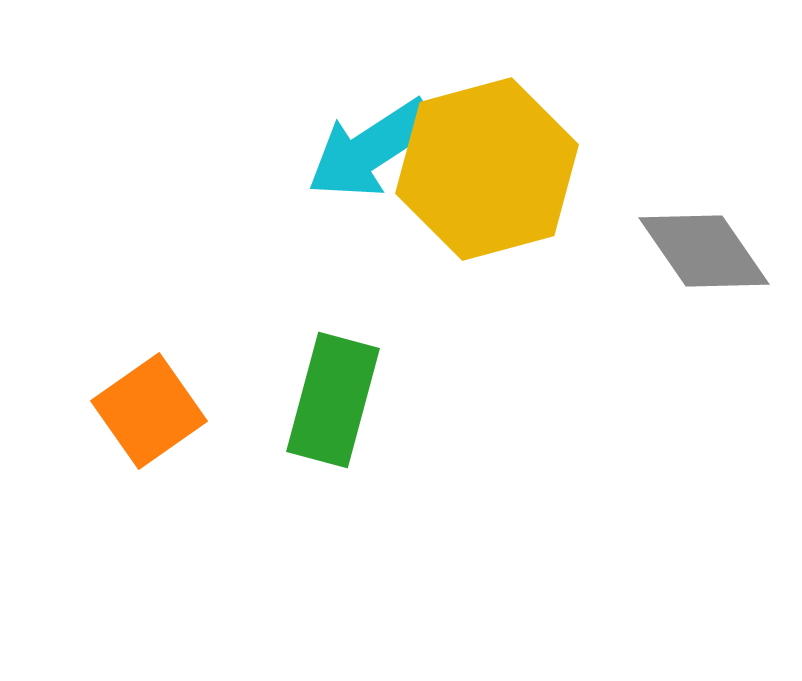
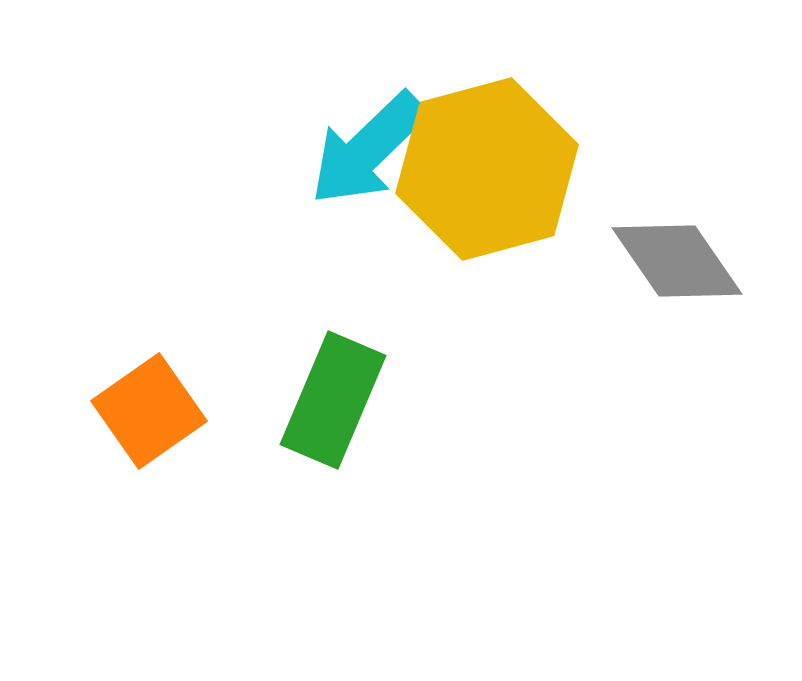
cyan arrow: moved 3 px left; rotated 11 degrees counterclockwise
gray diamond: moved 27 px left, 10 px down
green rectangle: rotated 8 degrees clockwise
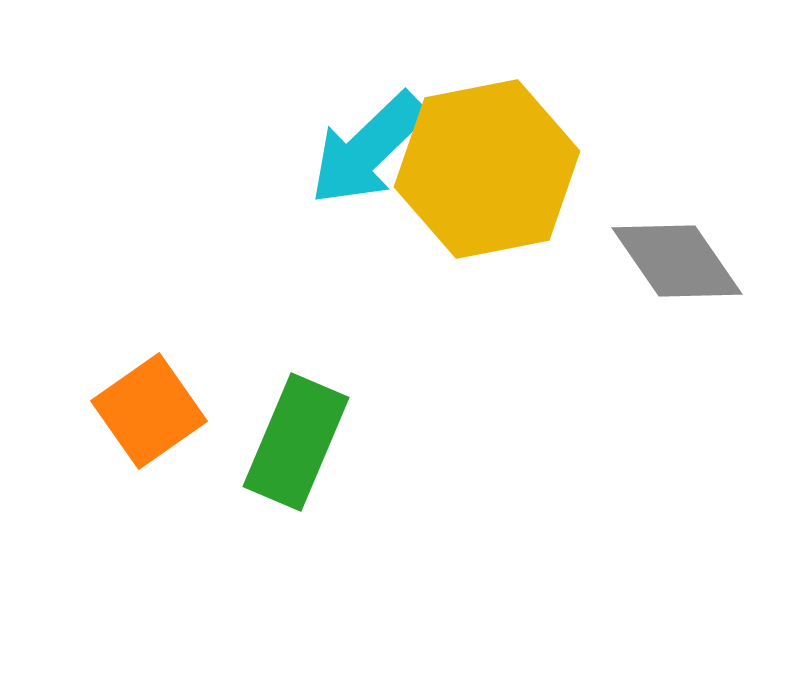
yellow hexagon: rotated 4 degrees clockwise
green rectangle: moved 37 px left, 42 px down
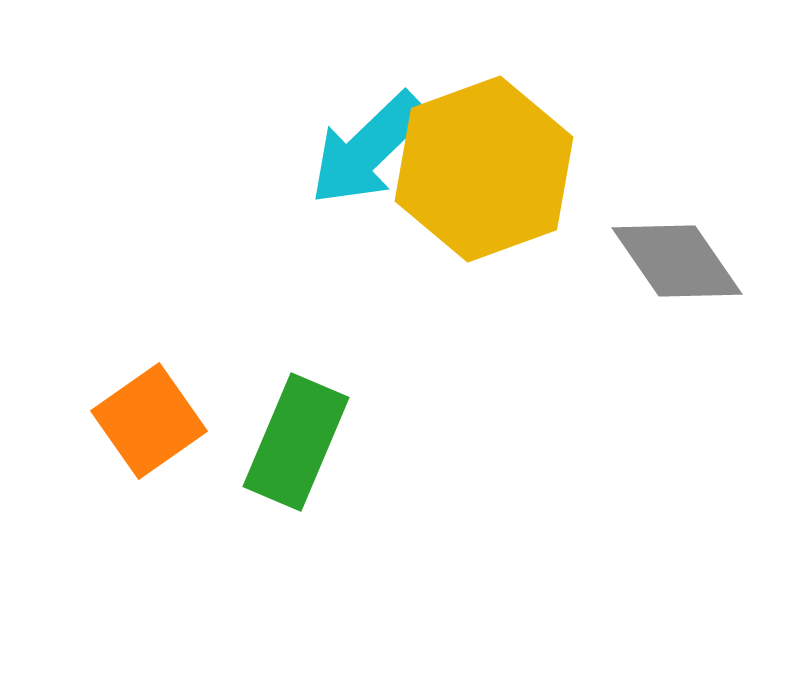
yellow hexagon: moved 3 px left; rotated 9 degrees counterclockwise
orange square: moved 10 px down
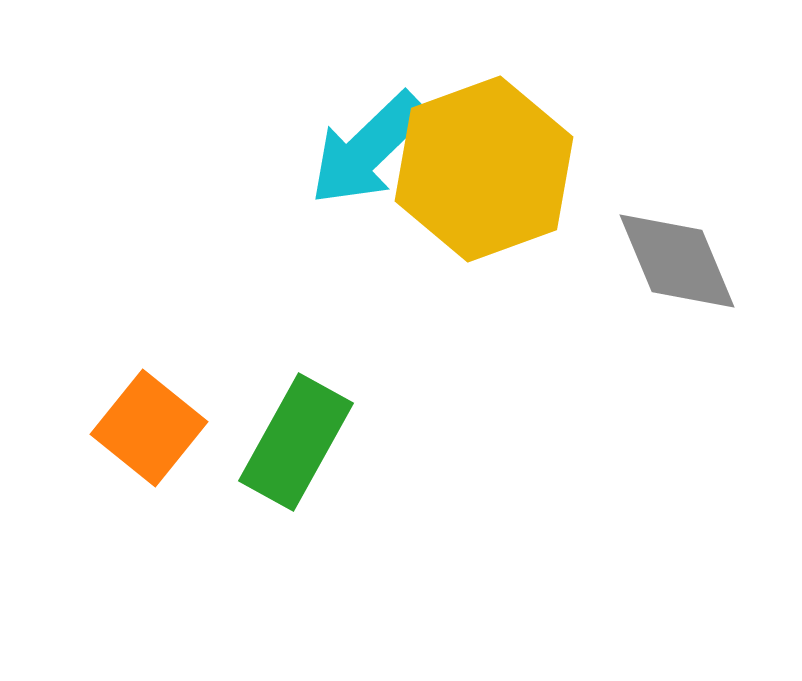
gray diamond: rotated 12 degrees clockwise
orange square: moved 7 px down; rotated 16 degrees counterclockwise
green rectangle: rotated 6 degrees clockwise
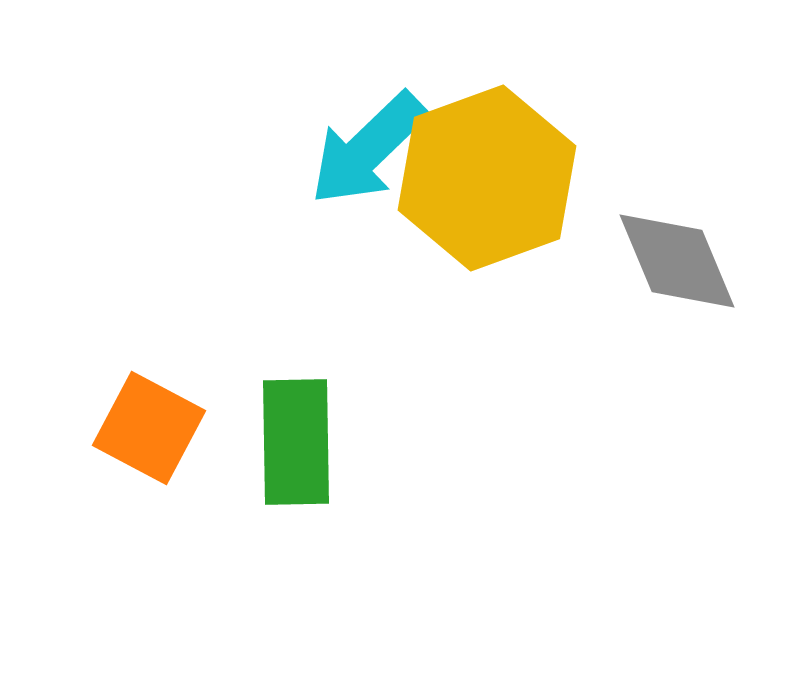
yellow hexagon: moved 3 px right, 9 px down
orange square: rotated 11 degrees counterclockwise
green rectangle: rotated 30 degrees counterclockwise
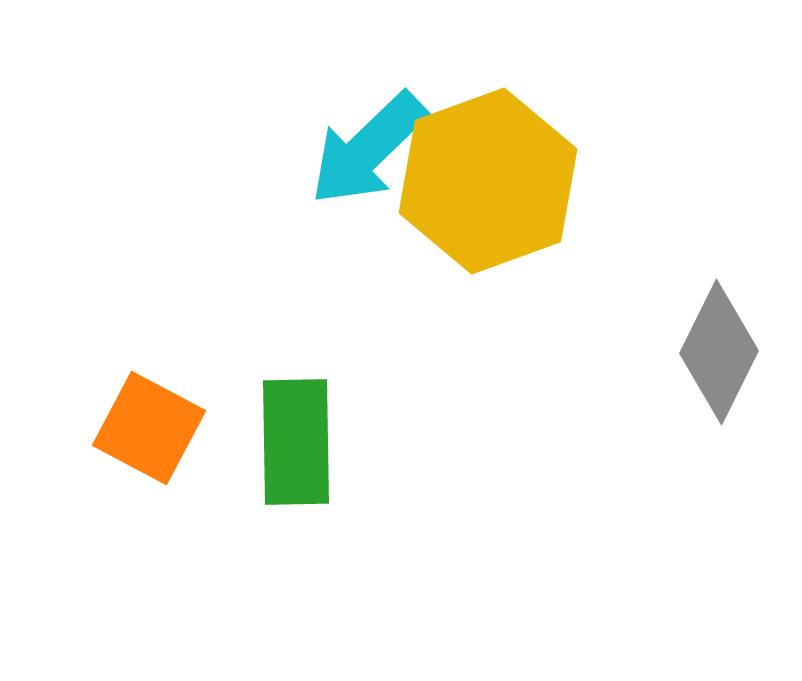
yellow hexagon: moved 1 px right, 3 px down
gray diamond: moved 42 px right, 91 px down; rotated 49 degrees clockwise
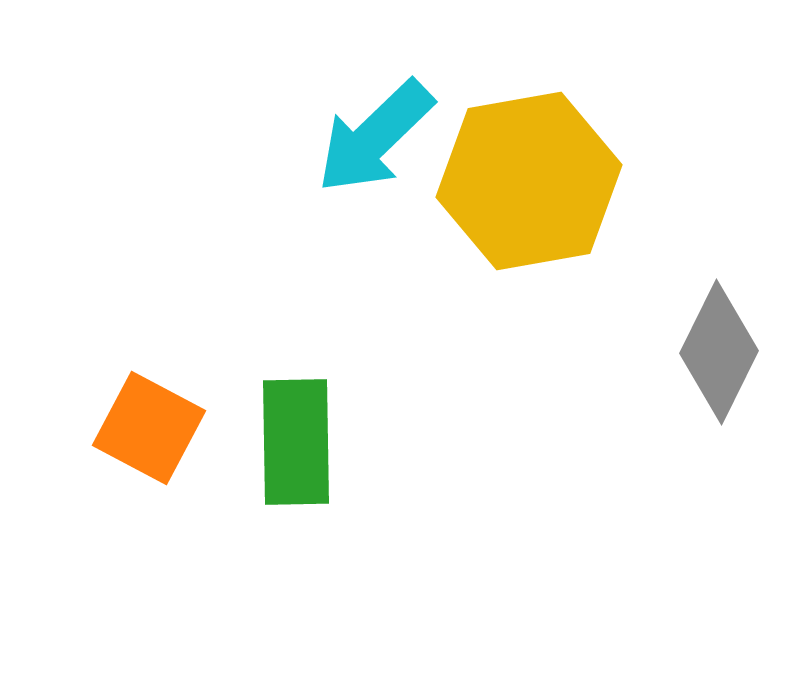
cyan arrow: moved 7 px right, 12 px up
yellow hexagon: moved 41 px right; rotated 10 degrees clockwise
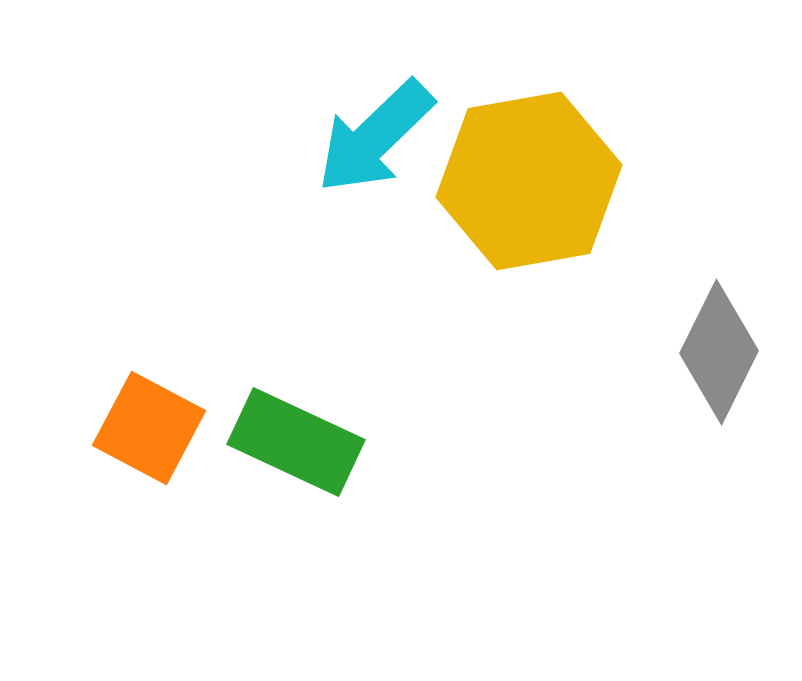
green rectangle: rotated 64 degrees counterclockwise
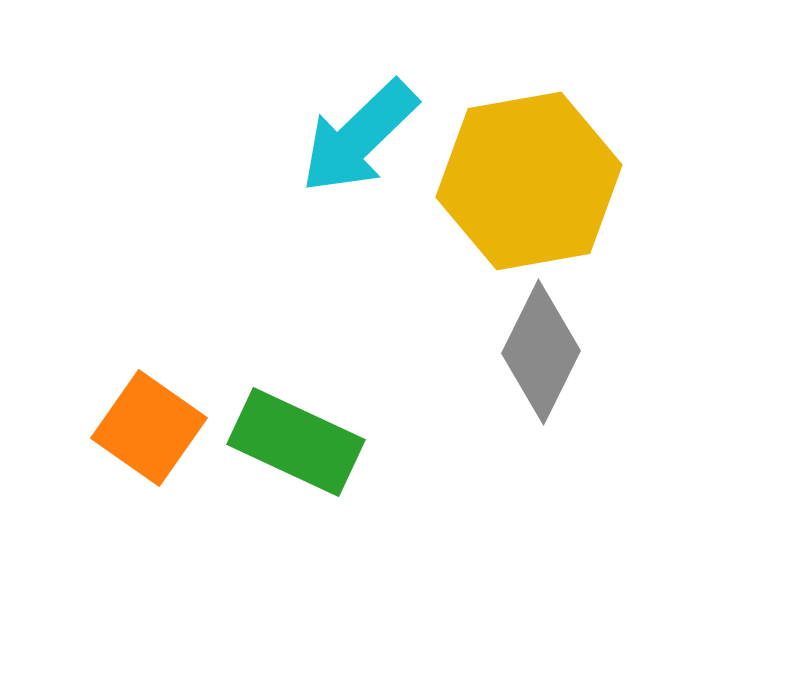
cyan arrow: moved 16 px left
gray diamond: moved 178 px left
orange square: rotated 7 degrees clockwise
